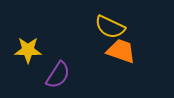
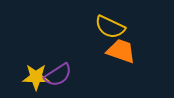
yellow star: moved 8 px right, 27 px down
purple semicircle: rotated 24 degrees clockwise
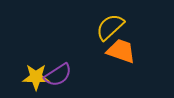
yellow semicircle: rotated 112 degrees clockwise
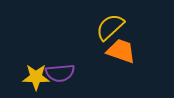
purple semicircle: moved 2 px right, 2 px up; rotated 28 degrees clockwise
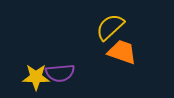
orange trapezoid: moved 1 px right, 1 px down
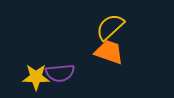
orange trapezoid: moved 13 px left
